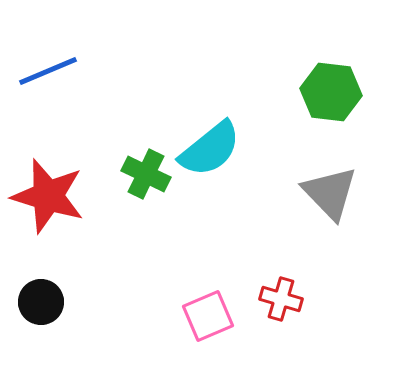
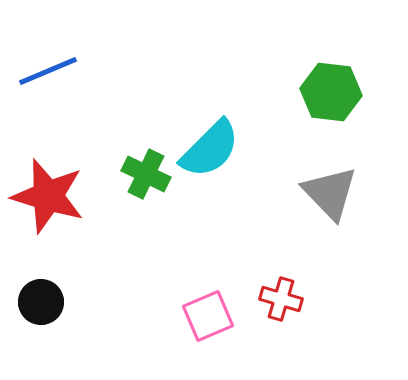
cyan semicircle: rotated 6 degrees counterclockwise
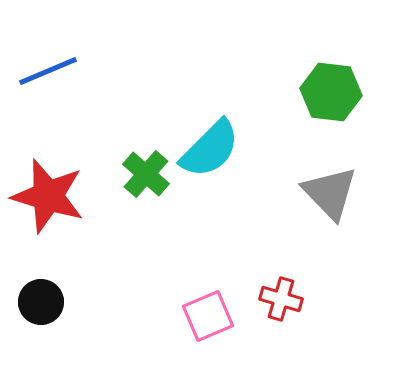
green cross: rotated 15 degrees clockwise
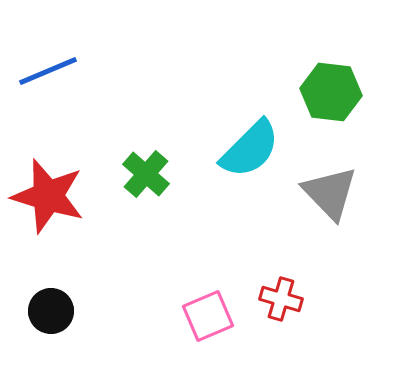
cyan semicircle: moved 40 px right
black circle: moved 10 px right, 9 px down
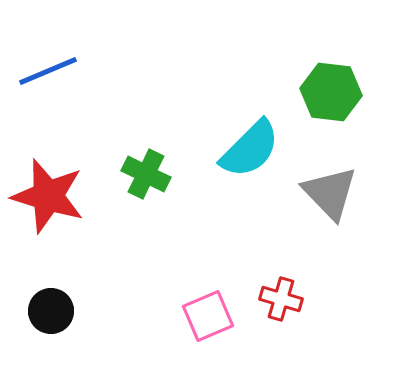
green cross: rotated 15 degrees counterclockwise
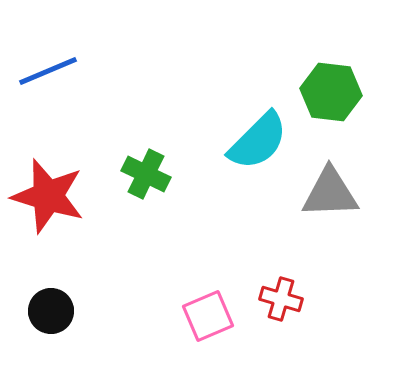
cyan semicircle: moved 8 px right, 8 px up
gray triangle: rotated 48 degrees counterclockwise
